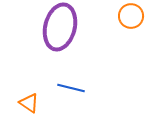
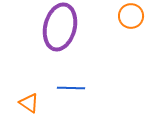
blue line: rotated 12 degrees counterclockwise
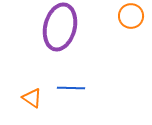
orange triangle: moved 3 px right, 5 px up
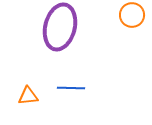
orange circle: moved 1 px right, 1 px up
orange triangle: moved 4 px left, 2 px up; rotated 40 degrees counterclockwise
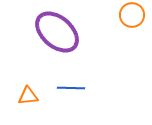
purple ellipse: moved 3 px left, 5 px down; rotated 63 degrees counterclockwise
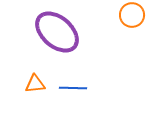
blue line: moved 2 px right
orange triangle: moved 7 px right, 12 px up
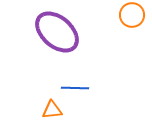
orange triangle: moved 17 px right, 26 px down
blue line: moved 2 px right
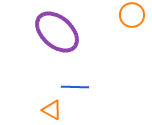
blue line: moved 1 px up
orange triangle: rotated 35 degrees clockwise
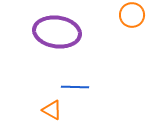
purple ellipse: rotated 33 degrees counterclockwise
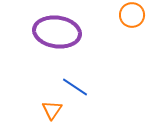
blue line: rotated 32 degrees clockwise
orange triangle: rotated 35 degrees clockwise
